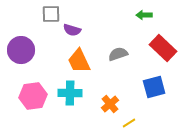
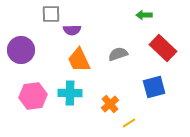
purple semicircle: rotated 18 degrees counterclockwise
orange trapezoid: moved 1 px up
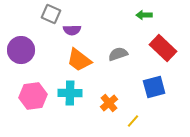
gray square: rotated 24 degrees clockwise
orange trapezoid: rotated 28 degrees counterclockwise
orange cross: moved 1 px left, 1 px up
yellow line: moved 4 px right, 2 px up; rotated 16 degrees counterclockwise
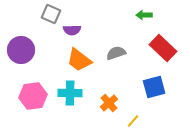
gray semicircle: moved 2 px left, 1 px up
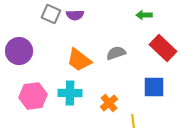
purple semicircle: moved 3 px right, 15 px up
purple circle: moved 2 px left, 1 px down
blue square: rotated 15 degrees clockwise
yellow line: rotated 48 degrees counterclockwise
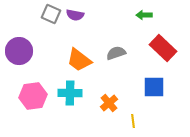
purple semicircle: rotated 12 degrees clockwise
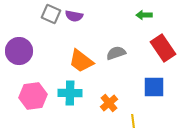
purple semicircle: moved 1 px left, 1 px down
red rectangle: rotated 12 degrees clockwise
orange trapezoid: moved 2 px right, 1 px down
